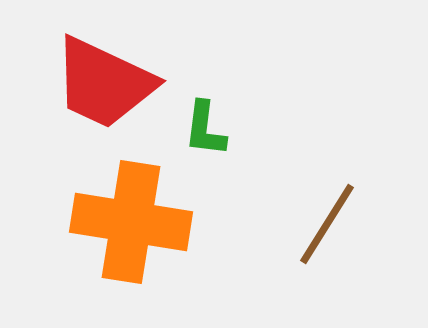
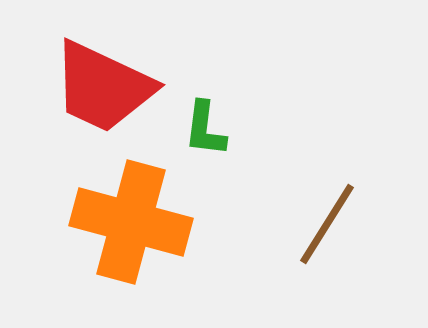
red trapezoid: moved 1 px left, 4 px down
orange cross: rotated 6 degrees clockwise
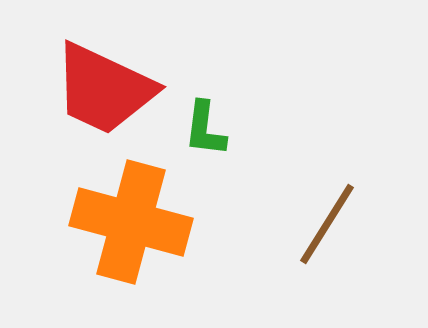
red trapezoid: moved 1 px right, 2 px down
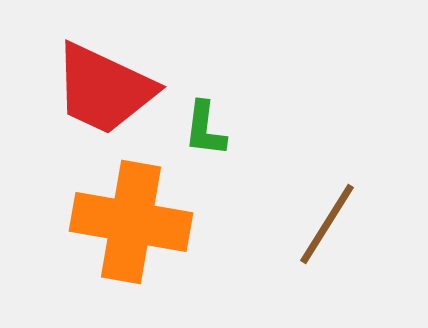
orange cross: rotated 5 degrees counterclockwise
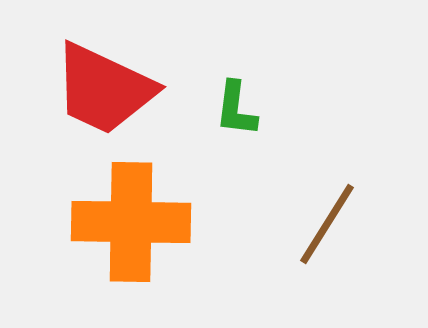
green L-shape: moved 31 px right, 20 px up
orange cross: rotated 9 degrees counterclockwise
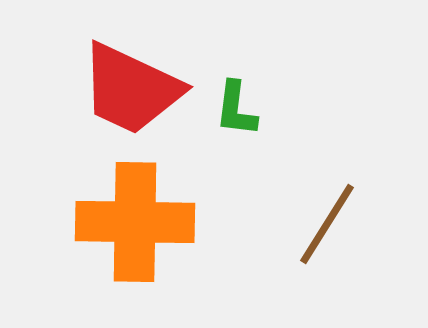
red trapezoid: moved 27 px right
orange cross: moved 4 px right
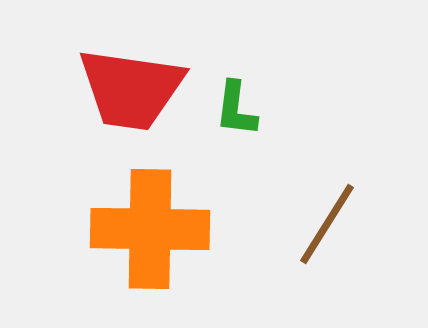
red trapezoid: rotated 17 degrees counterclockwise
orange cross: moved 15 px right, 7 px down
